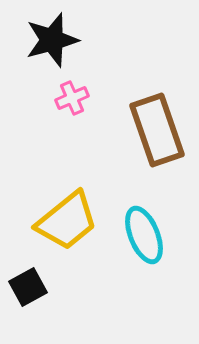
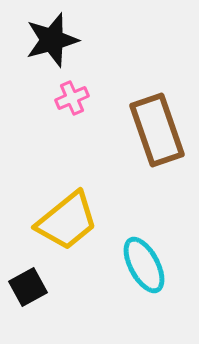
cyan ellipse: moved 30 px down; rotated 6 degrees counterclockwise
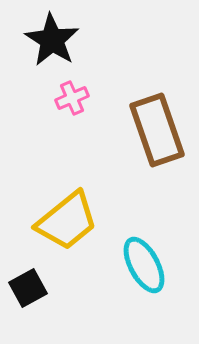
black star: rotated 24 degrees counterclockwise
black square: moved 1 px down
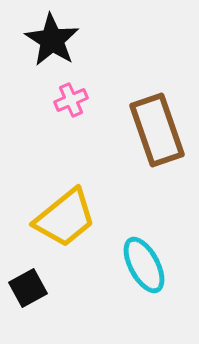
pink cross: moved 1 px left, 2 px down
yellow trapezoid: moved 2 px left, 3 px up
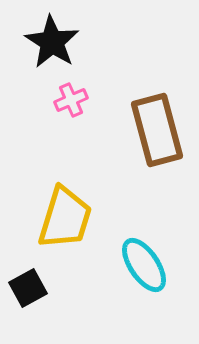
black star: moved 2 px down
brown rectangle: rotated 4 degrees clockwise
yellow trapezoid: rotated 34 degrees counterclockwise
cyan ellipse: rotated 6 degrees counterclockwise
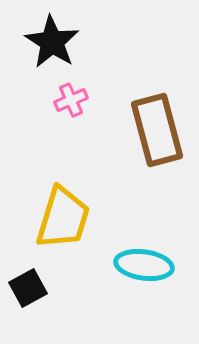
yellow trapezoid: moved 2 px left
cyan ellipse: rotated 48 degrees counterclockwise
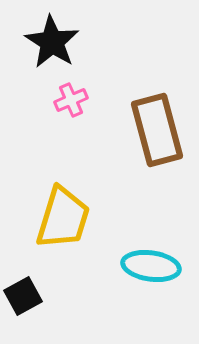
cyan ellipse: moved 7 px right, 1 px down
black square: moved 5 px left, 8 px down
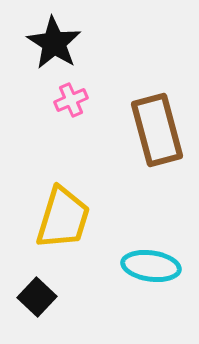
black star: moved 2 px right, 1 px down
black square: moved 14 px right, 1 px down; rotated 18 degrees counterclockwise
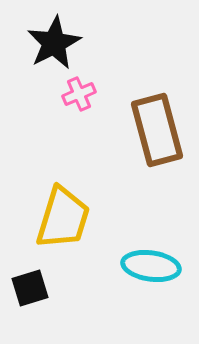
black star: rotated 12 degrees clockwise
pink cross: moved 8 px right, 6 px up
black square: moved 7 px left, 9 px up; rotated 30 degrees clockwise
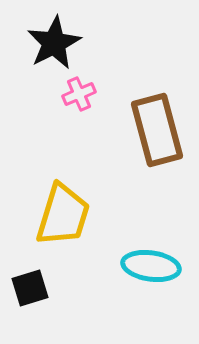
yellow trapezoid: moved 3 px up
